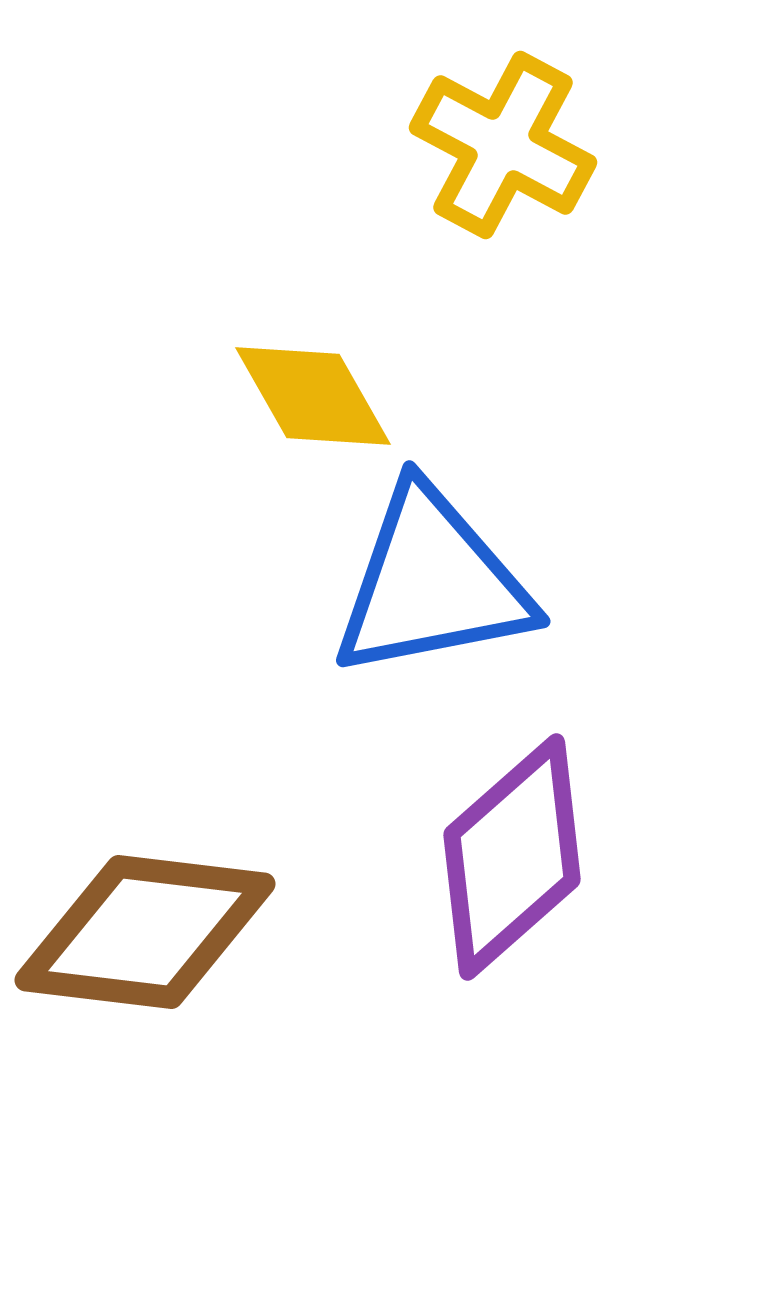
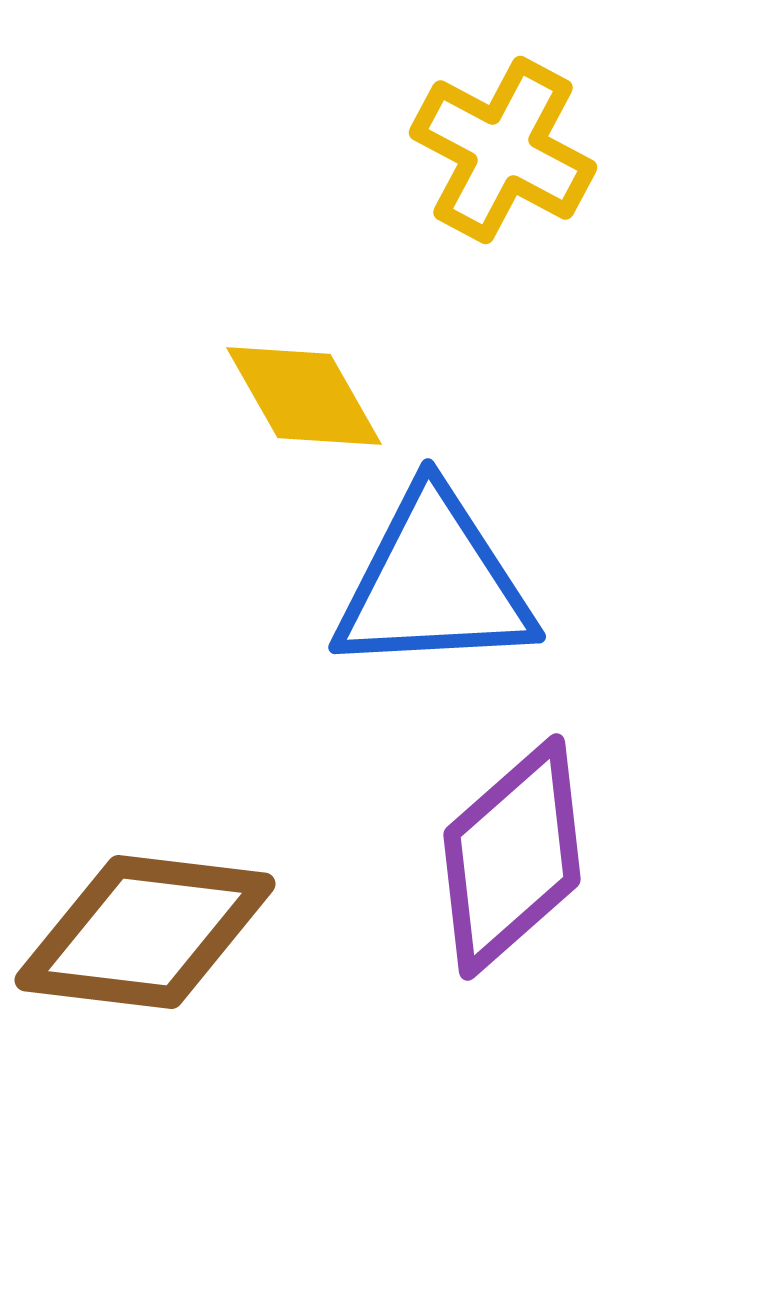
yellow cross: moved 5 px down
yellow diamond: moved 9 px left
blue triangle: moved 2 px right; rotated 8 degrees clockwise
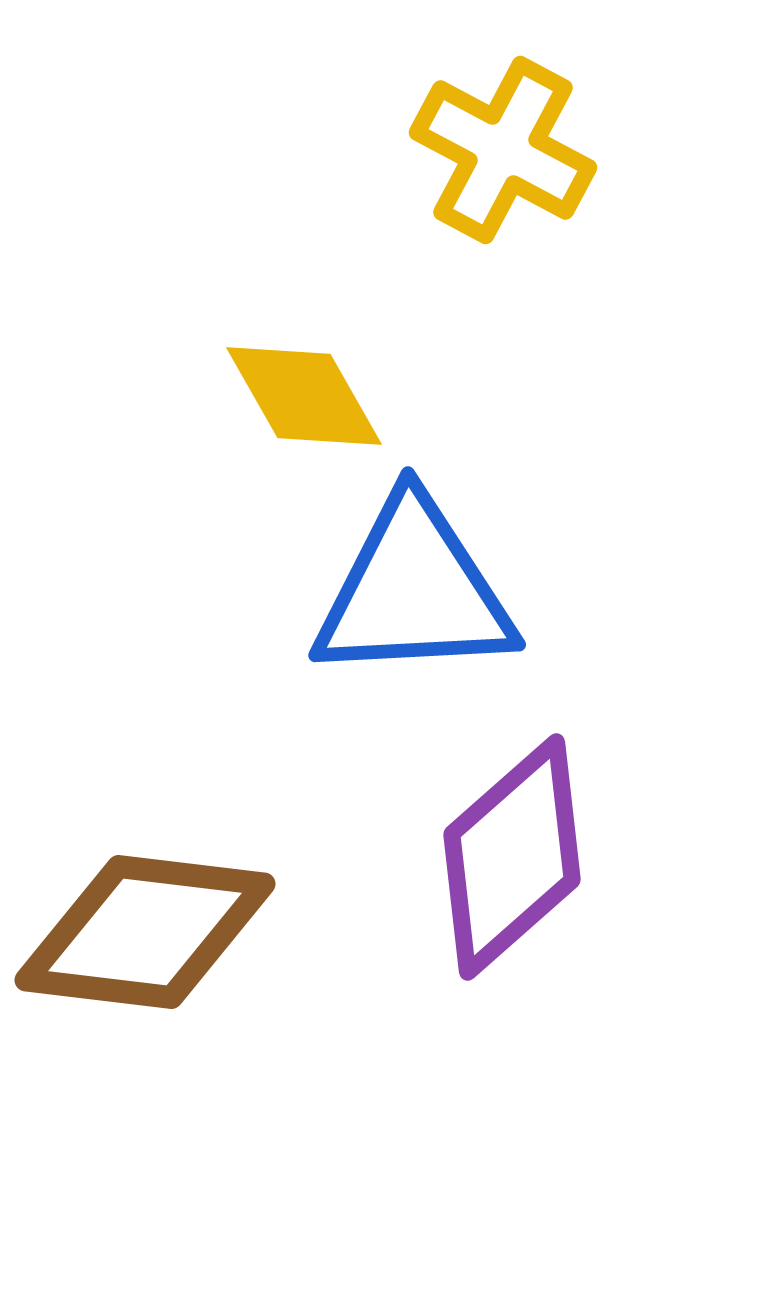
blue triangle: moved 20 px left, 8 px down
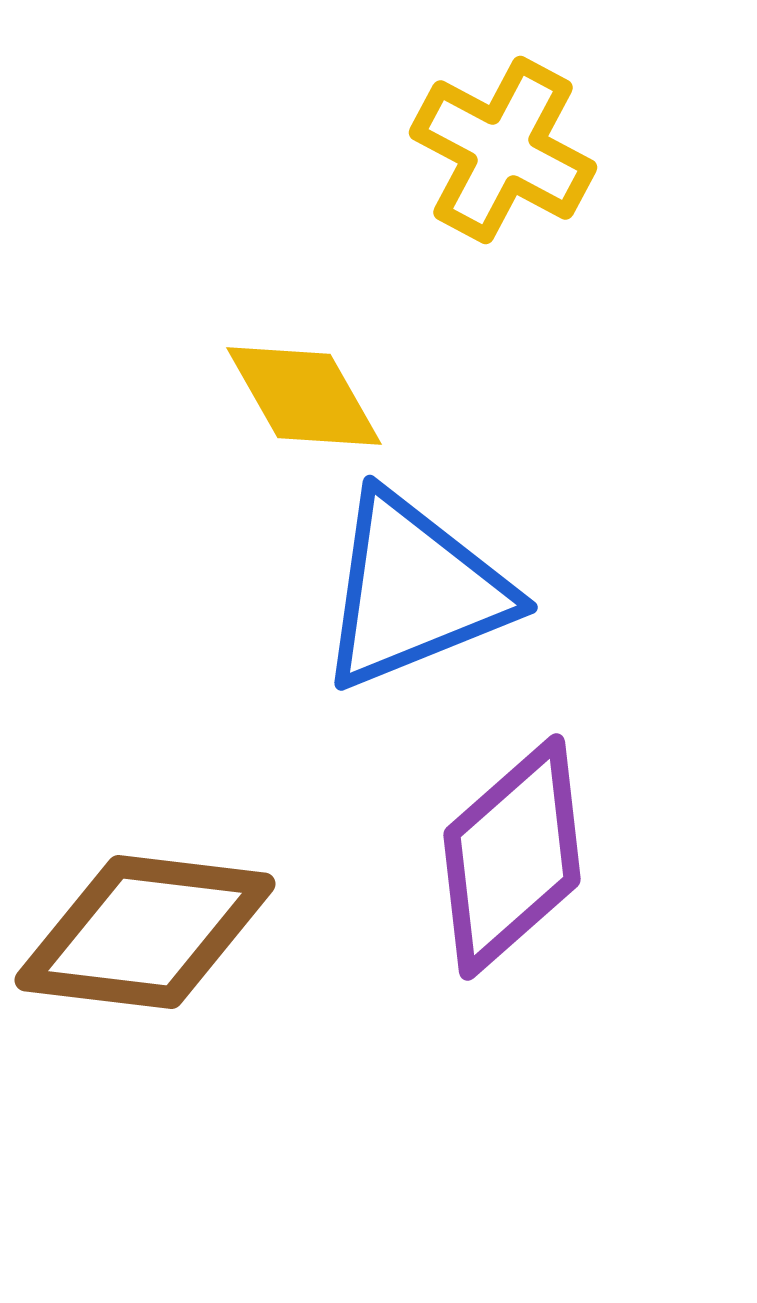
blue triangle: rotated 19 degrees counterclockwise
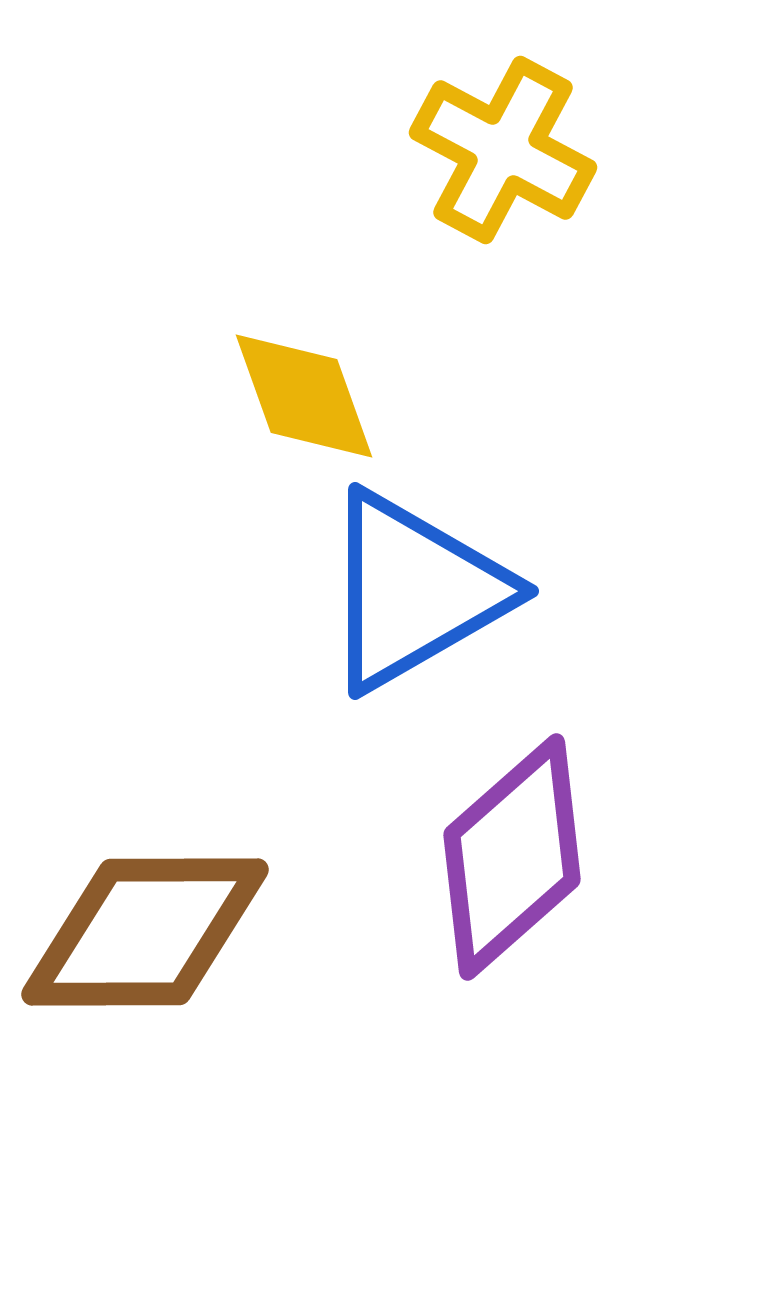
yellow diamond: rotated 10 degrees clockwise
blue triangle: rotated 8 degrees counterclockwise
brown diamond: rotated 7 degrees counterclockwise
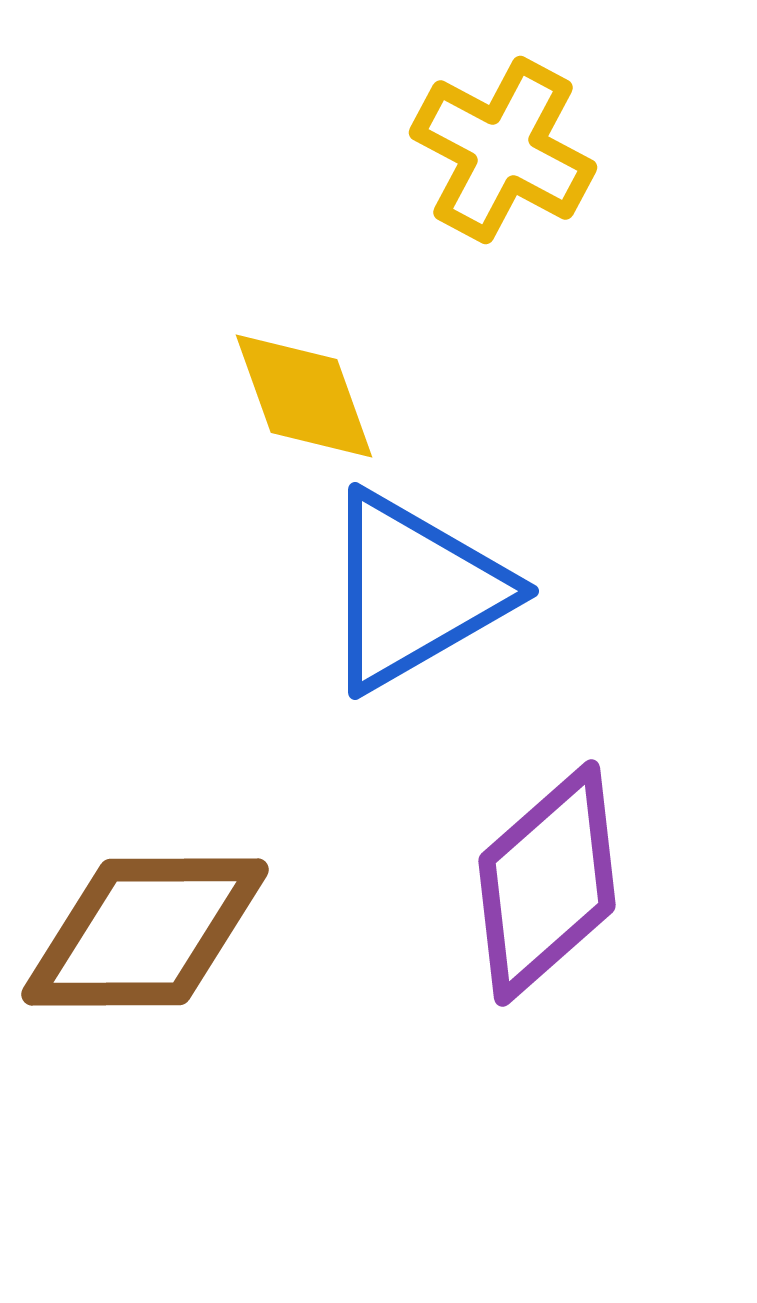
purple diamond: moved 35 px right, 26 px down
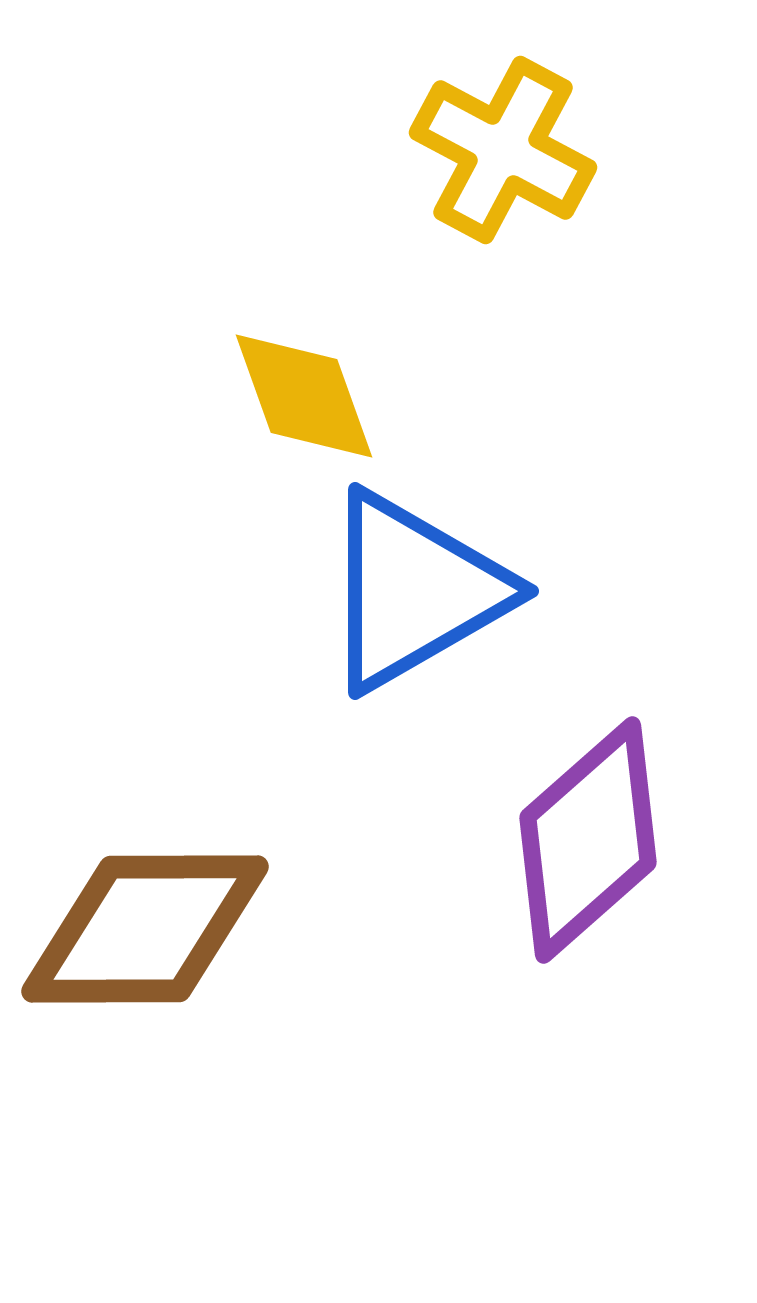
purple diamond: moved 41 px right, 43 px up
brown diamond: moved 3 px up
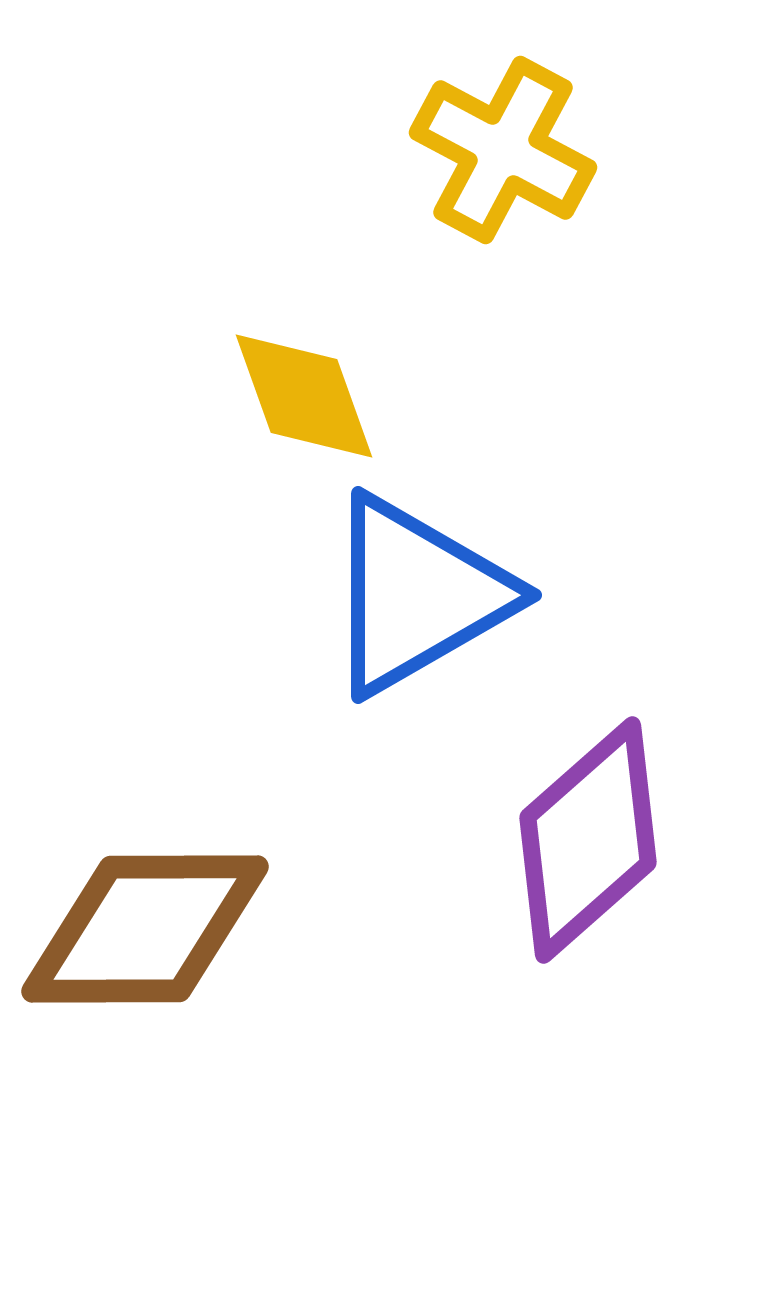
blue triangle: moved 3 px right, 4 px down
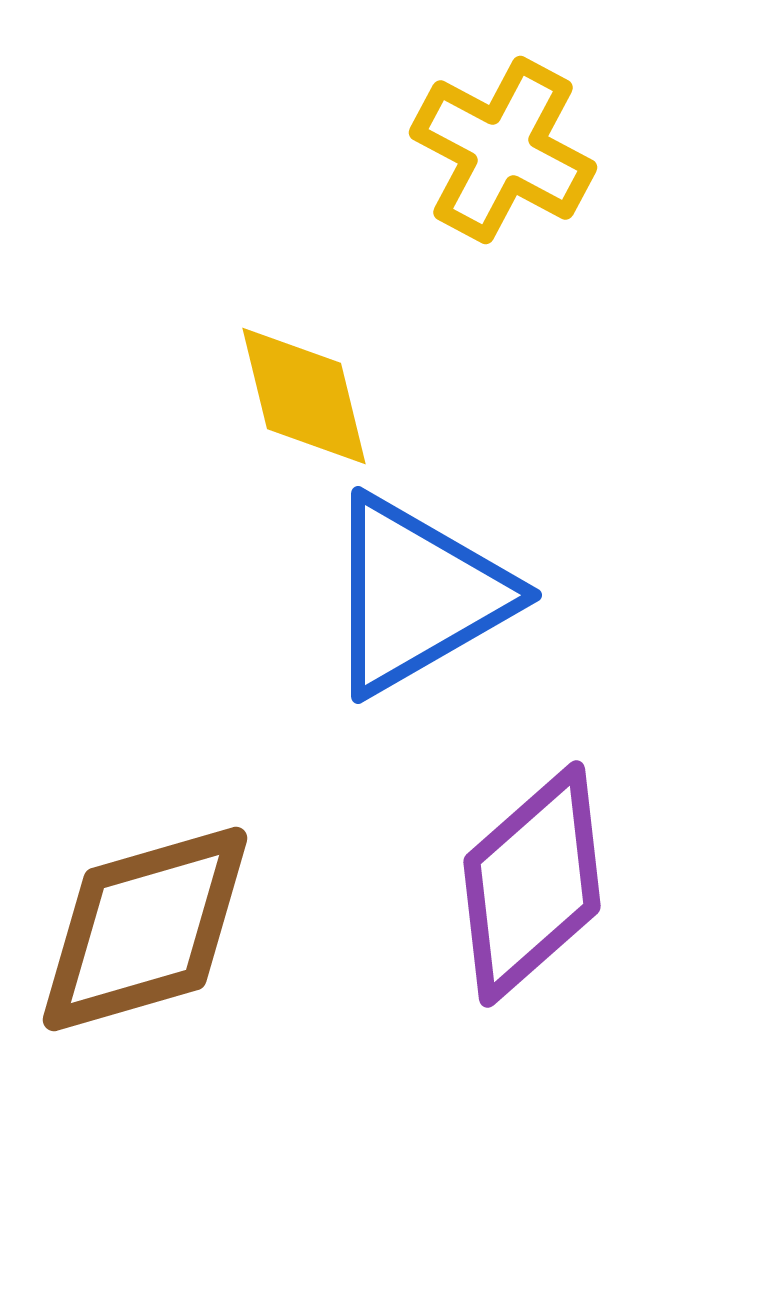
yellow diamond: rotated 6 degrees clockwise
purple diamond: moved 56 px left, 44 px down
brown diamond: rotated 16 degrees counterclockwise
